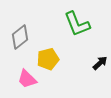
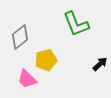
green L-shape: moved 1 px left
yellow pentagon: moved 2 px left, 1 px down
black arrow: moved 1 px down
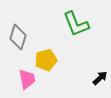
gray diamond: moved 2 px left; rotated 35 degrees counterclockwise
black arrow: moved 14 px down
pink trapezoid: rotated 145 degrees counterclockwise
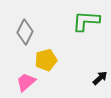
green L-shape: moved 10 px right, 3 px up; rotated 116 degrees clockwise
gray diamond: moved 7 px right, 5 px up; rotated 10 degrees clockwise
pink trapezoid: moved 1 px left, 3 px down; rotated 120 degrees counterclockwise
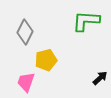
pink trapezoid: rotated 30 degrees counterclockwise
